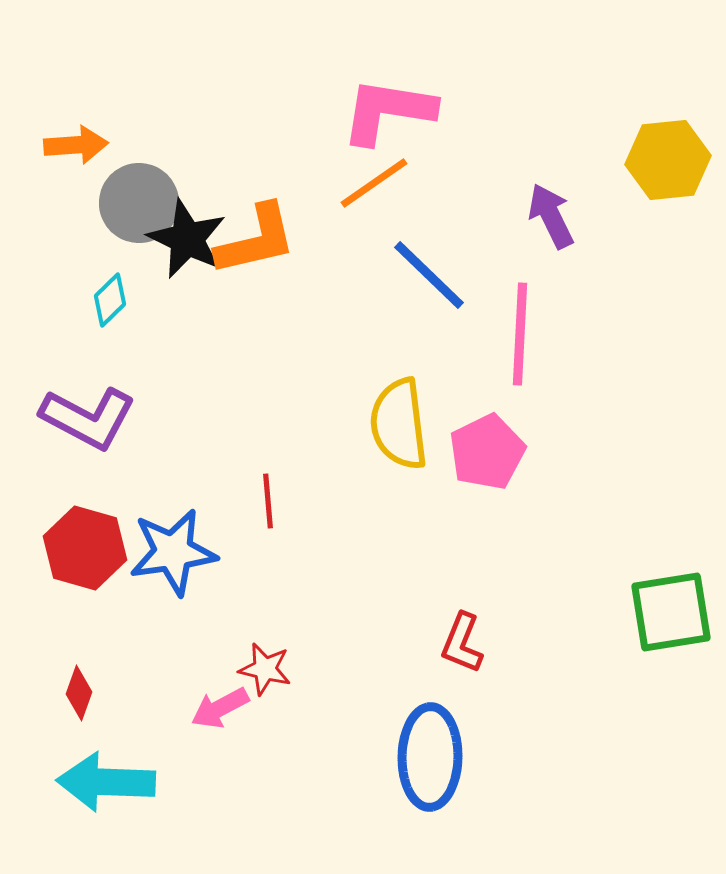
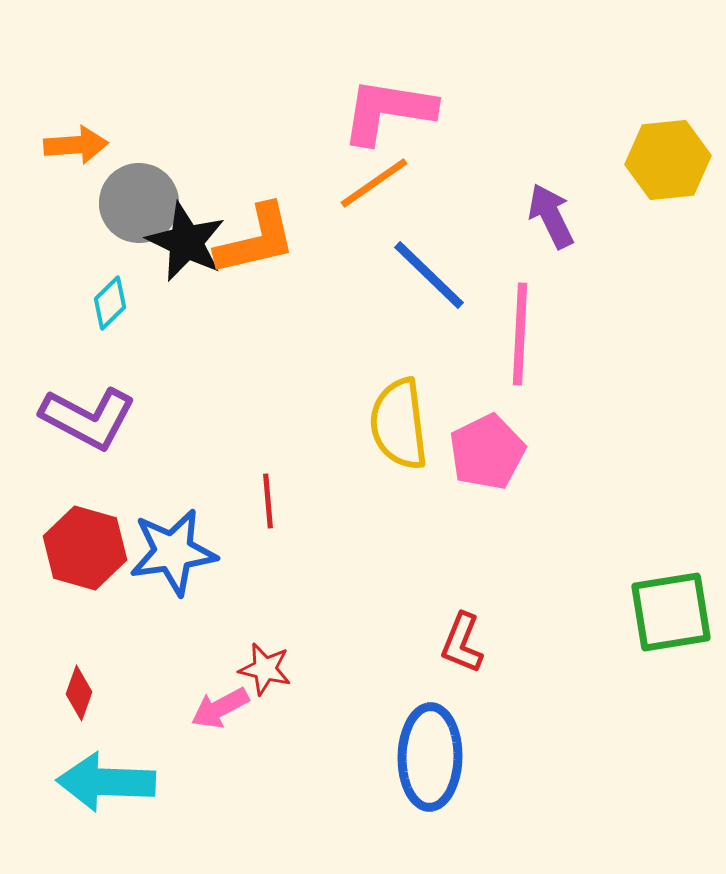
black star: moved 1 px left, 3 px down
cyan diamond: moved 3 px down
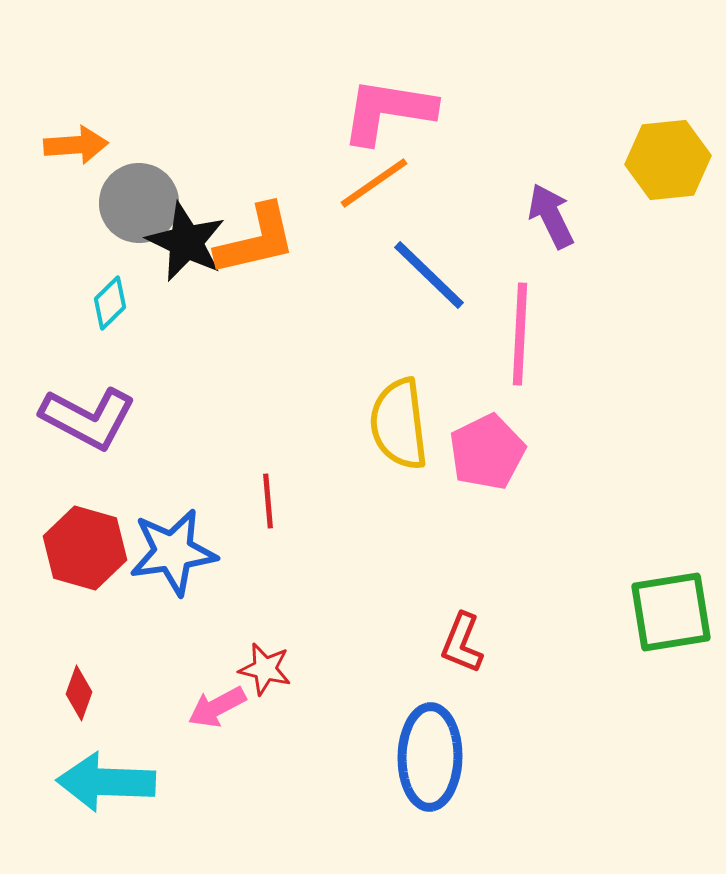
pink arrow: moved 3 px left, 1 px up
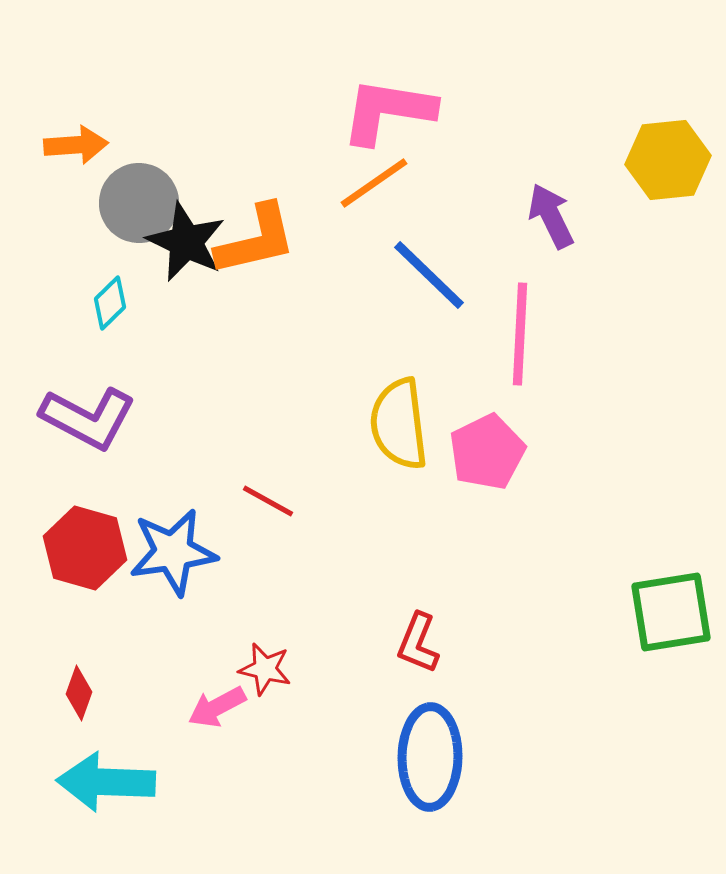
red line: rotated 56 degrees counterclockwise
red L-shape: moved 44 px left
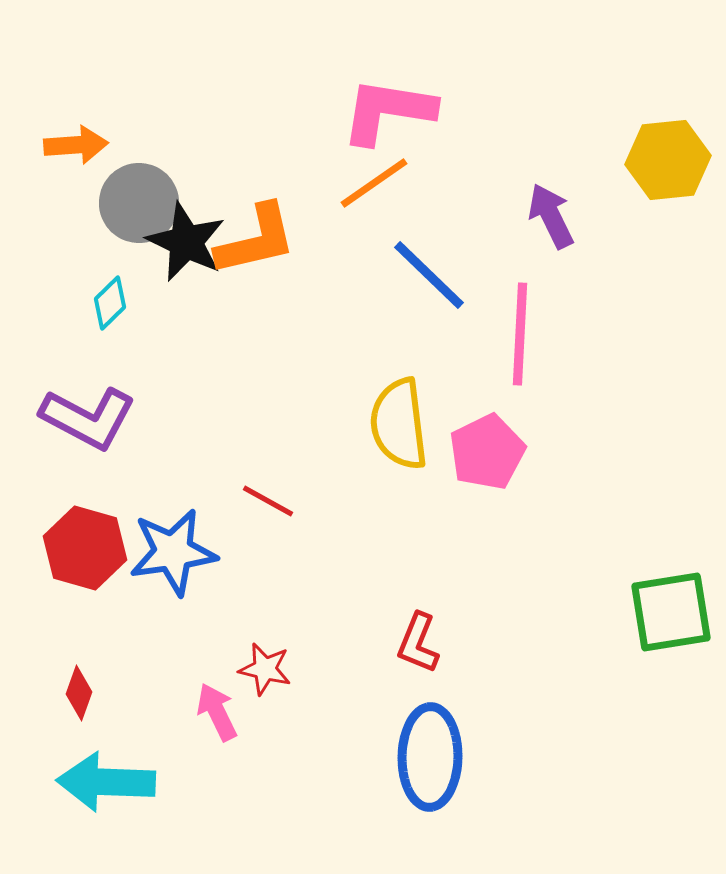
pink arrow: moved 5 px down; rotated 92 degrees clockwise
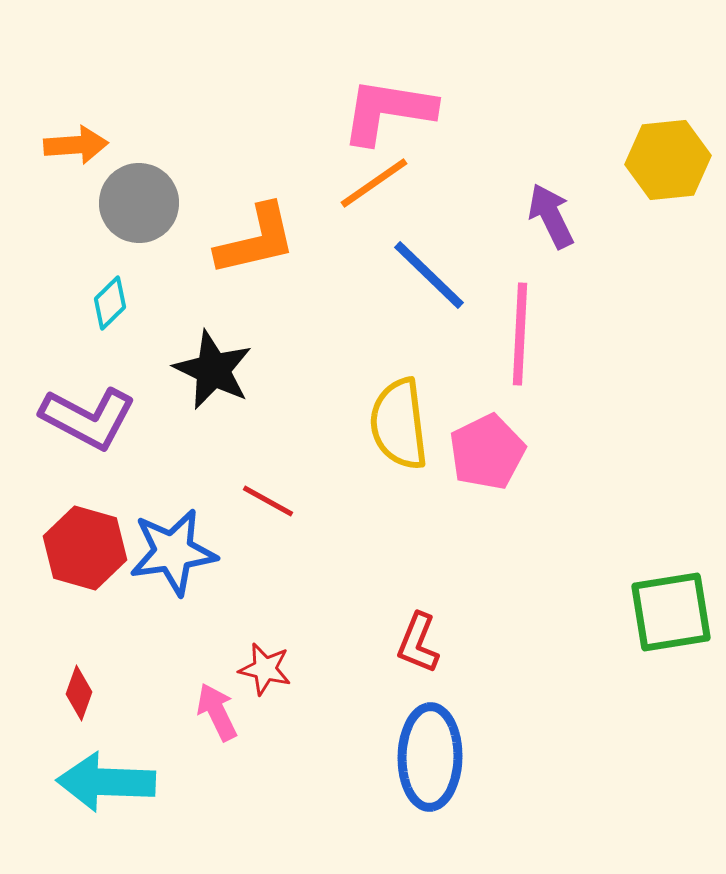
black star: moved 27 px right, 128 px down
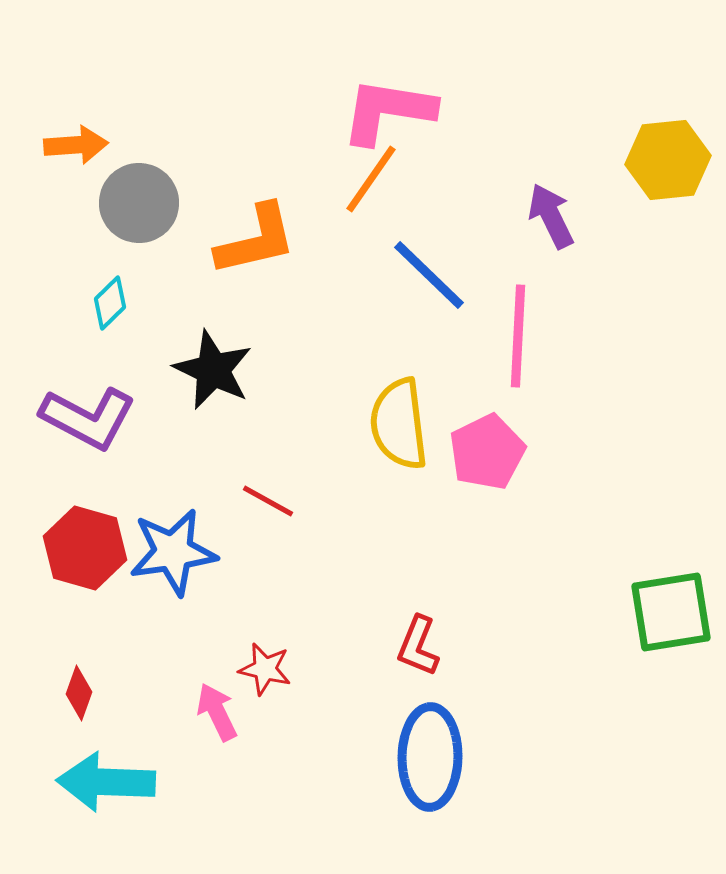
orange line: moved 3 px left, 4 px up; rotated 20 degrees counterclockwise
pink line: moved 2 px left, 2 px down
red L-shape: moved 3 px down
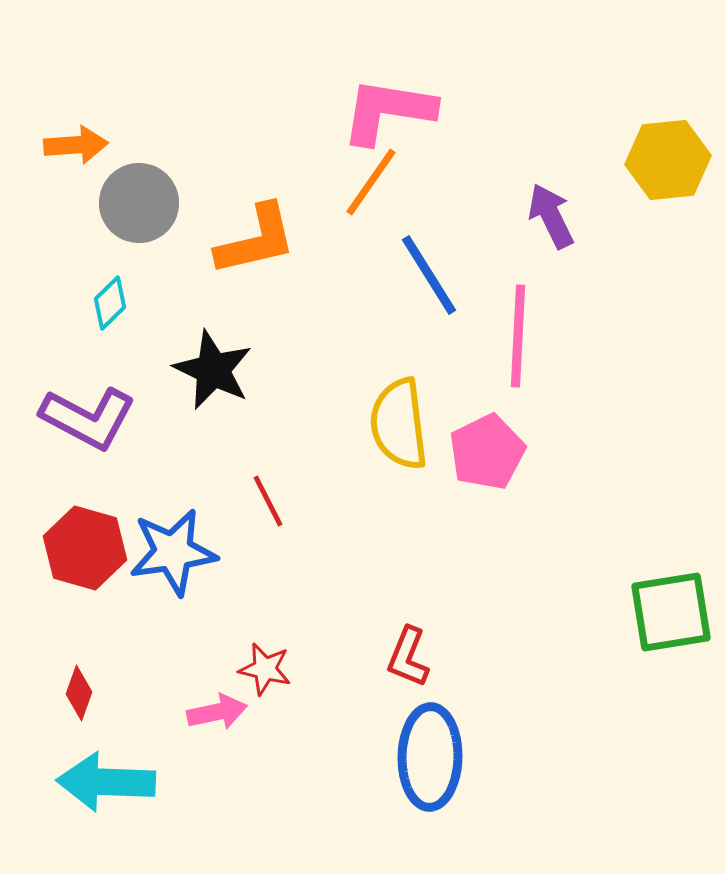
orange line: moved 3 px down
blue line: rotated 14 degrees clockwise
red line: rotated 34 degrees clockwise
red L-shape: moved 10 px left, 11 px down
pink arrow: rotated 104 degrees clockwise
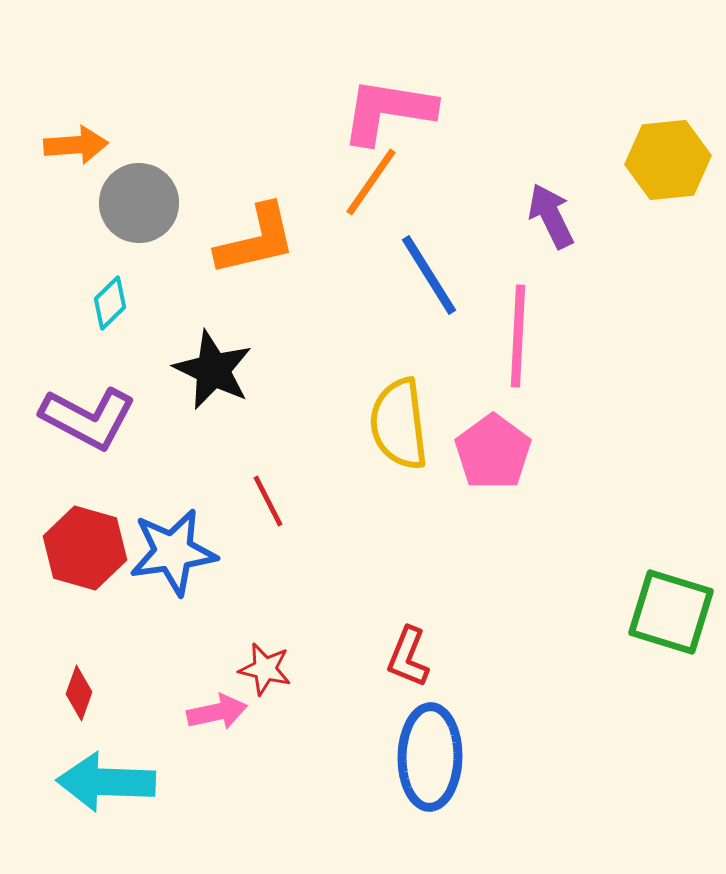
pink pentagon: moved 6 px right; rotated 10 degrees counterclockwise
green square: rotated 26 degrees clockwise
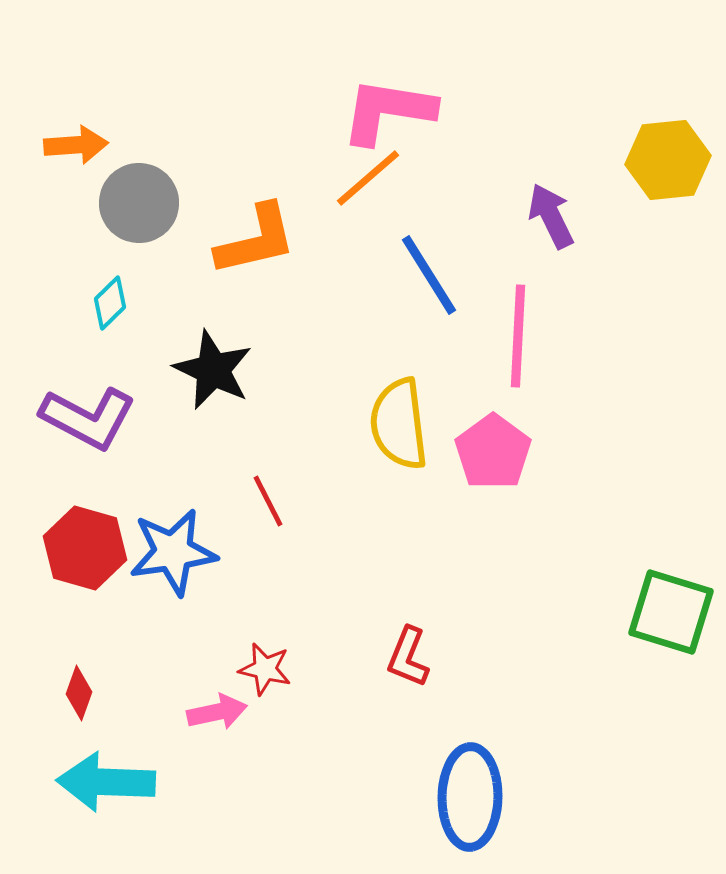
orange line: moved 3 px left, 4 px up; rotated 14 degrees clockwise
blue ellipse: moved 40 px right, 40 px down
